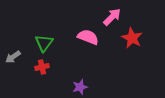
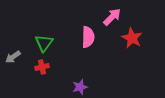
pink semicircle: rotated 70 degrees clockwise
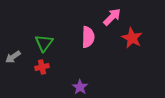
purple star: rotated 21 degrees counterclockwise
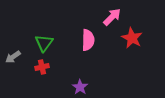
pink semicircle: moved 3 px down
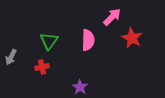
green triangle: moved 5 px right, 2 px up
gray arrow: moved 2 px left; rotated 28 degrees counterclockwise
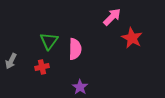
pink semicircle: moved 13 px left, 9 px down
gray arrow: moved 4 px down
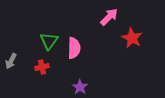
pink arrow: moved 3 px left
pink semicircle: moved 1 px left, 1 px up
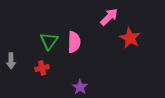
red star: moved 2 px left
pink semicircle: moved 6 px up
gray arrow: rotated 28 degrees counterclockwise
red cross: moved 1 px down
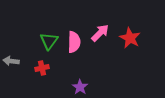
pink arrow: moved 9 px left, 16 px down
gray arrow: rotated 98 degrees clockwise
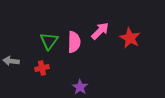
pink arrow: moved 2 px up
